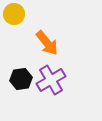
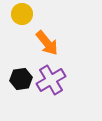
yellow circle: moved 8 px right
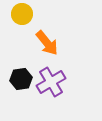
purple cross: moved 2 px down
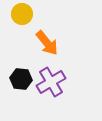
black hexagon: rotated 15 degrees clockwise
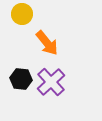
purple cross: rotated 12 degrees counterclockwise
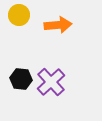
yellow circle: moved 3 px left, 1 px down
orange arrow: moved 11 px right, 18 px up; rotated 56 degrees counterclockwise
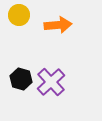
black hexagon: rotated 10 degrees clockwise
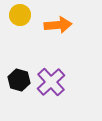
yellow circle: moved 1 px right
black hexagon: moved 2 px left, 1 px down
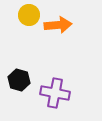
yellow circle: moved 9 px right
purple cross: moved 4 px right, 11 px down; rotated 36 degrees counterclockwise
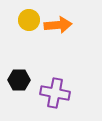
yellow circle: moved 5 px down
black hexagon: rotated 15 degrees counterclockwise
